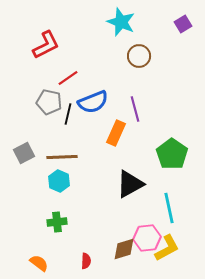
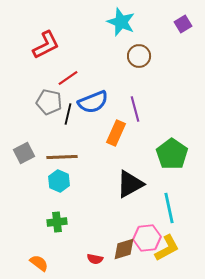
red semicircle: moved 9 px right, 2 px up; rotated 98 degrees clockwise
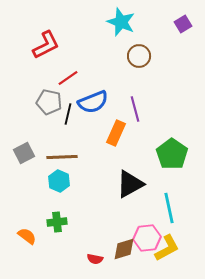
orange semicircle: moved 12 px left, 27 px up
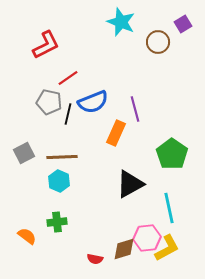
brown circle: moved 19 px right, 14 px up
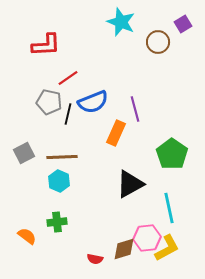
red L-shape: rotated 24 degrees clockwise
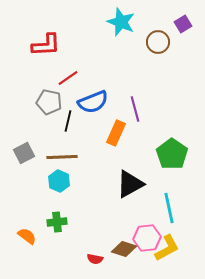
black line: moved 7 px down
brown diamond: rotated 35 degrees clockwise
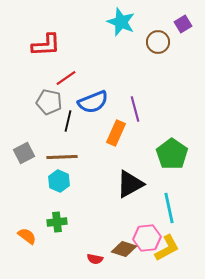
red line: moved 2 px left
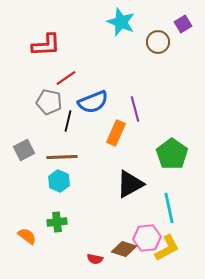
gray square: moved 3 px up
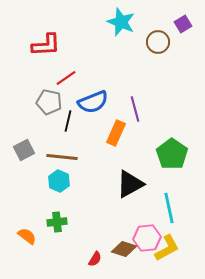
brown line: rotated 8 degrees clockwise
red semicircle: rotated 70 degrees counterclockwise
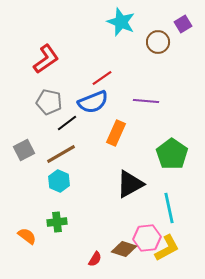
red L-shape: moved 14 px down; rotated 32 degrees counterclockwise
red line: moved 36 px right
purple line: moved 11 px right, 8 px up; rotated 70 degrees counterclockwise
black line: moved 1 px left, 2 px down; rotated 40 degrees clockwise
brown line: moved 1 px left, 3 px up; rotated 36 degrees counterclockwise
